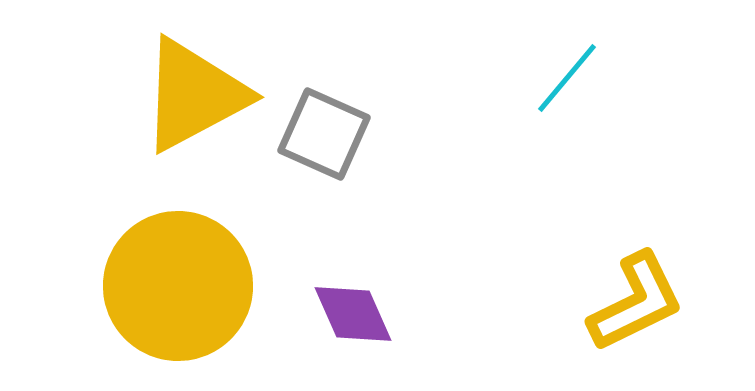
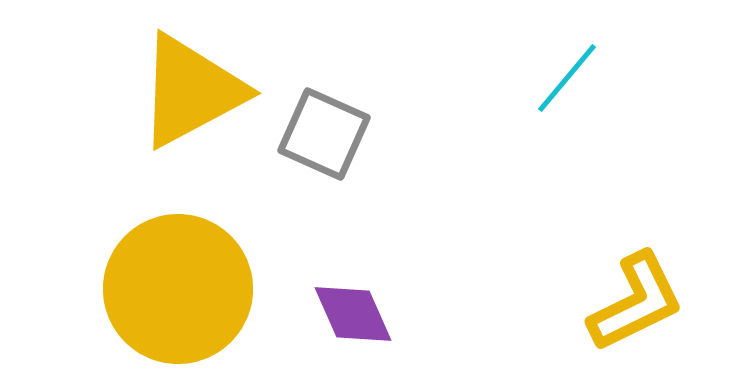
yellow triangle: moved 3 px left, 4 px up
yellow circle: moved 3 px down
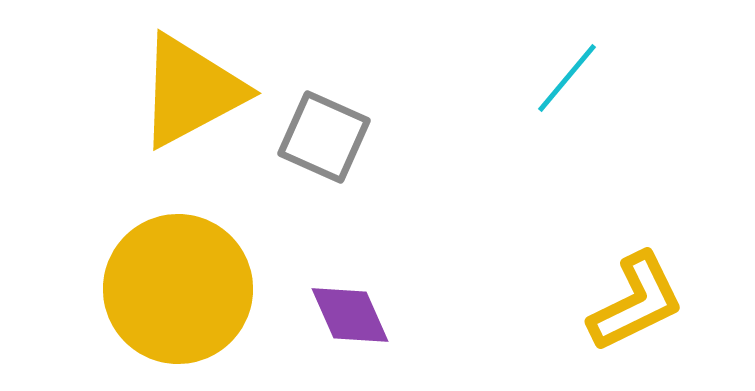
gray square: moved 3 px down
purple diamond: moved 3 px left, 1 px down
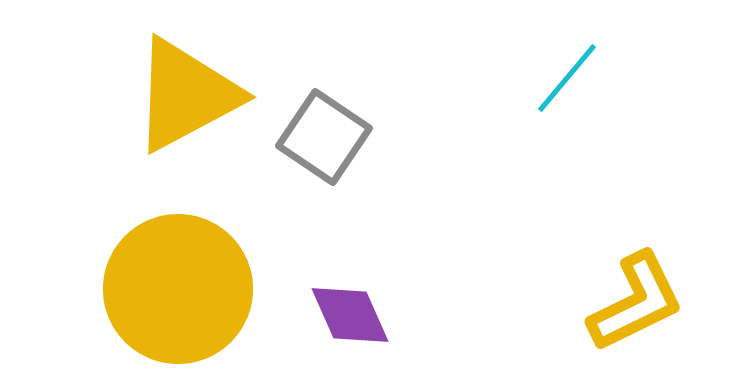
yellow triangle: moved 5 px left, 4 px down
gray square: rotated 10 degrees clockwise
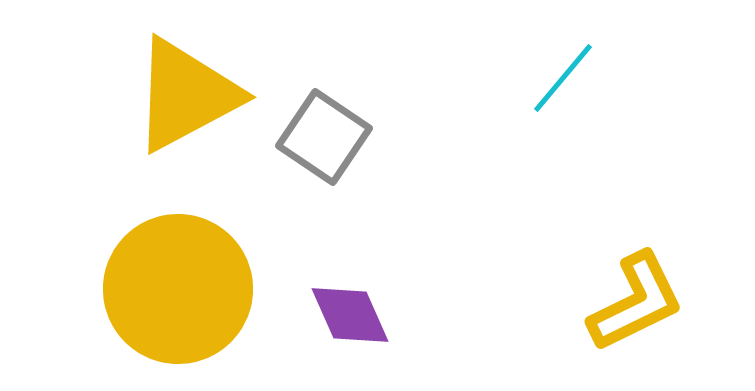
cyan line: moved 4 px left
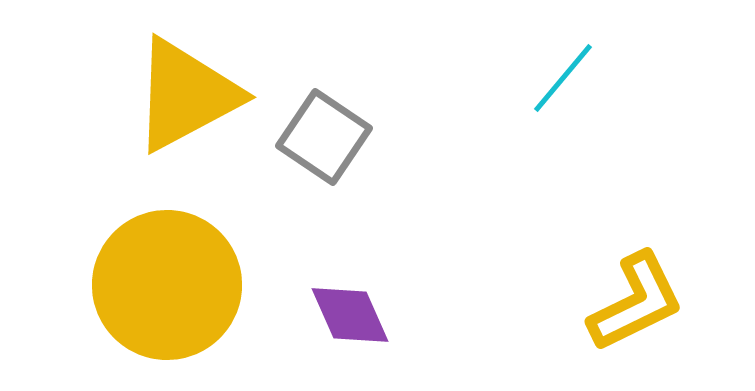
yellow circle: moved 11 px left, 4 px up
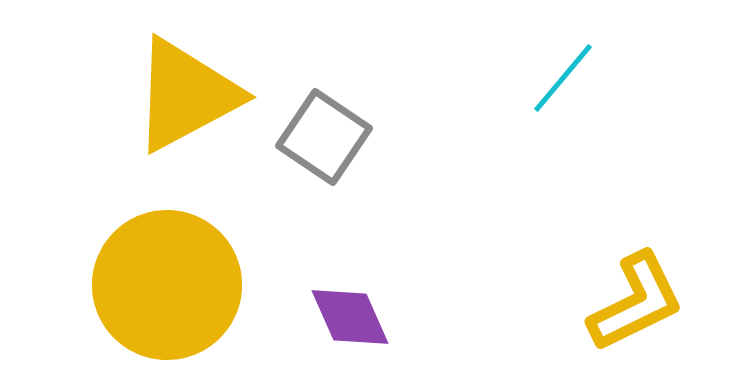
purple diamond: moved 2 px down
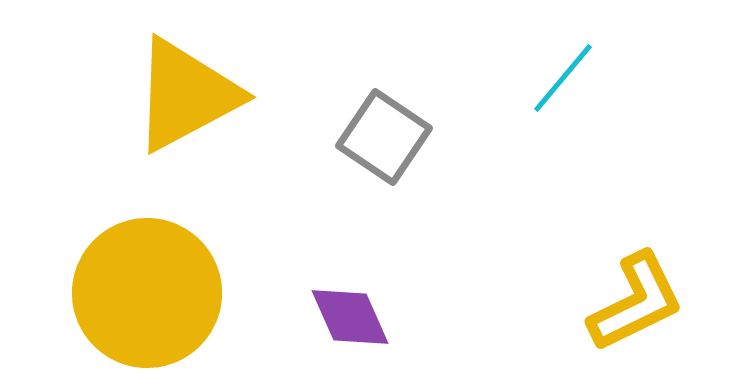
gray square: moved 60 px right
yellow circle: moved 20 px left, 8 px down
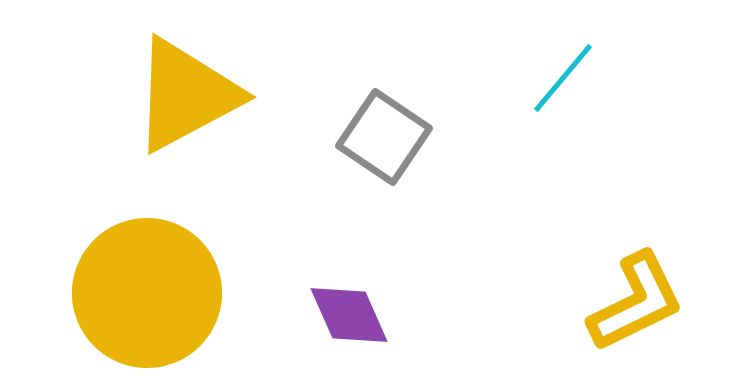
purple diamond: moved 1 px left, 2 px up
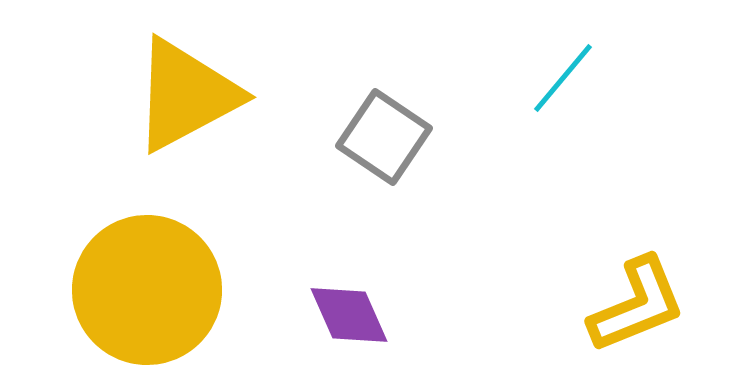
yellow circle: moved 3 px up
yellow L-shape: moved 1 px right, 3 px down; rotated 4 degrees clockwise
